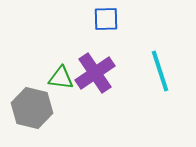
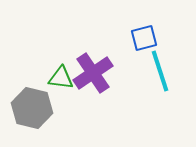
blue square: moved 38 px right, 19 px down; rotated 12 degrees counterclockwise
purple cross: moved 2 px left
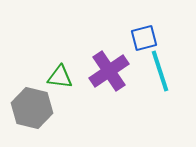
purple cross: moved 16 px right, 2 px up
green triangle: moved 1 px left, 1 px up
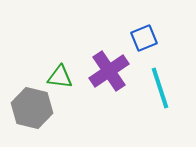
blue square: rotated 8 degrees counterclockwise
cyan line: moved 17 px down
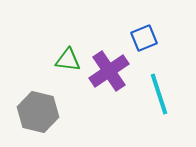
green triangle: moved 8 px right, 17 px up
cyan line: moved 1 px left, 6 px down
gray hexagon: moved 6 px right, 4 px down
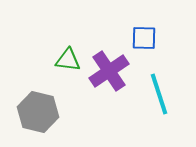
blue square: rotated 24 degrees clockwise
